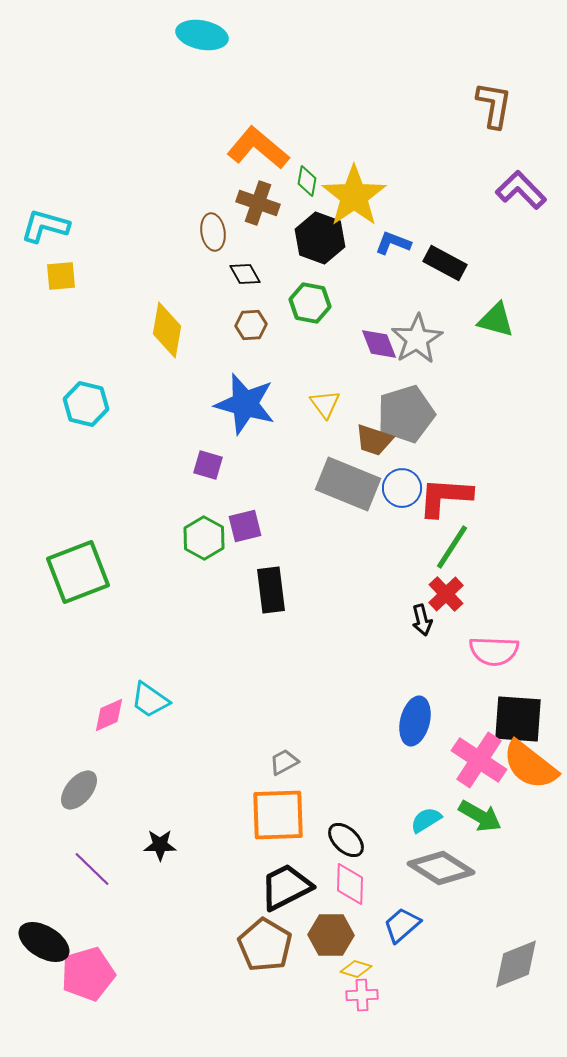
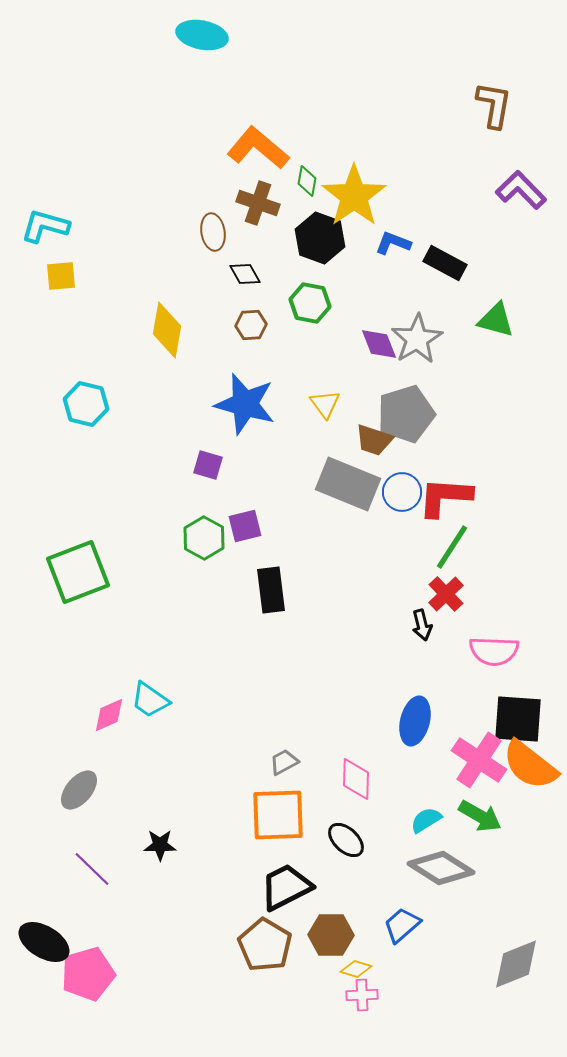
blue circle at (402, 488): moved 4 px down
black arrow at (422, 620): moved 5 px down
pink diamond at (350, 884): moved 6 px right, 105 px up
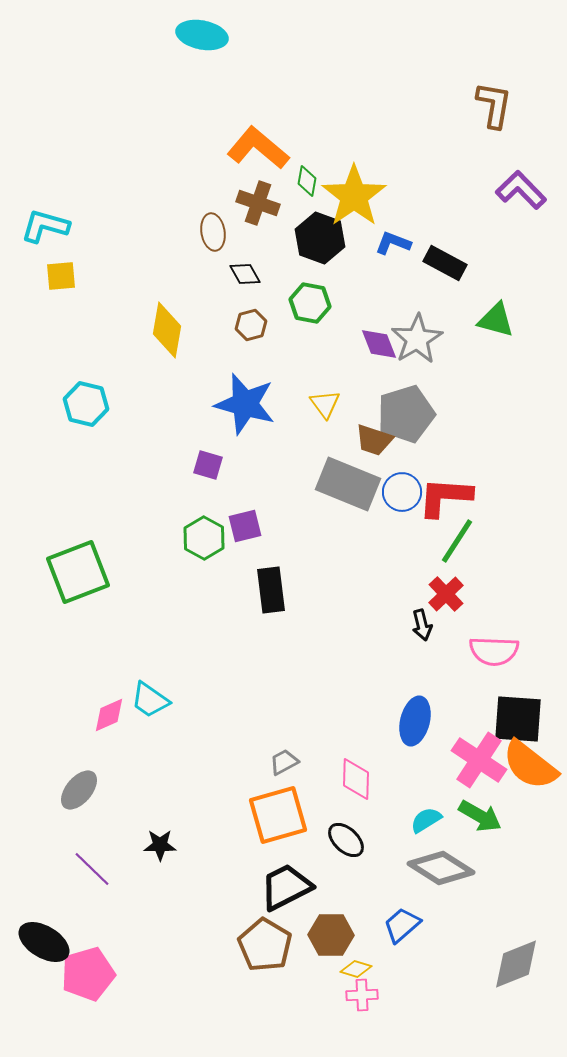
brown hexagon at (251, 325): rotated 12 degrees counterclockwise
green line at (452, 547): moved 5 px right, 6 px up
orange square at (278, 815): rotated 14 degrees counterclockwise
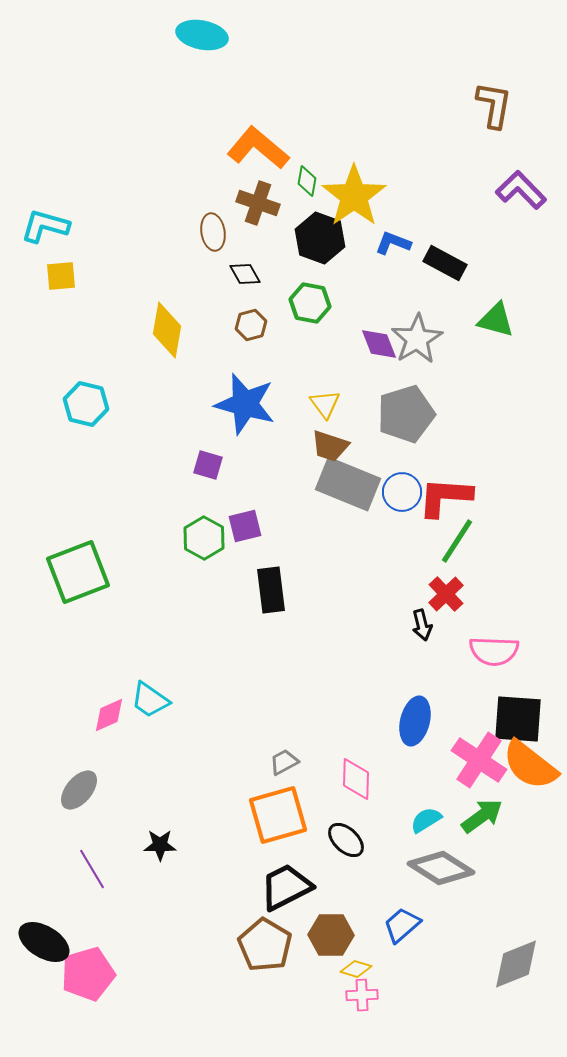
brown trapezoid at (374, 440): moved 44 px left, 6 px down
green arrow at (480, 816): moved 2 px right; rotated 66 degrees counterclockwise
purple line at (92, 869): rotated 15 degrees clockwise
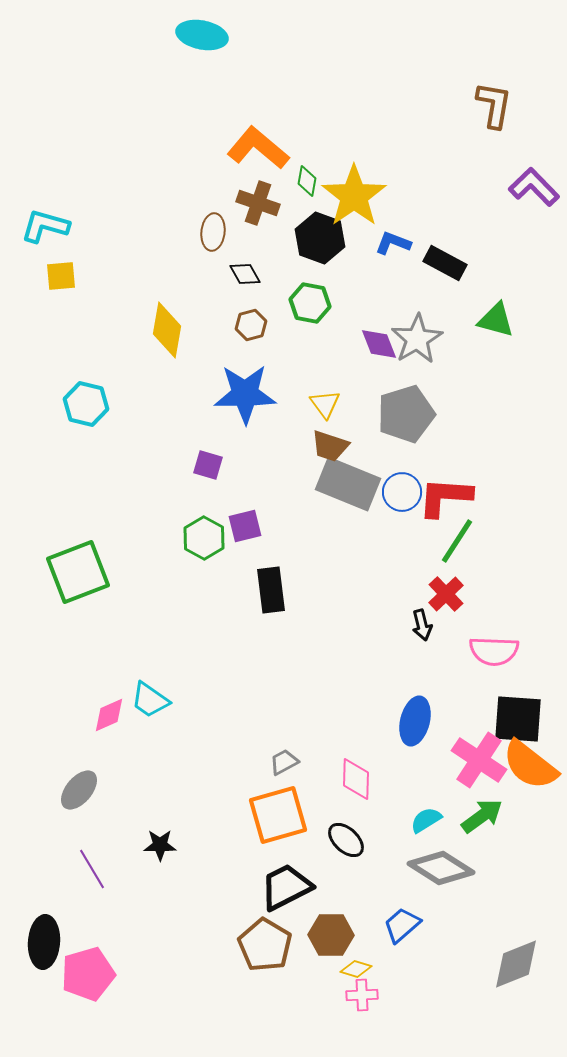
purple L-shape at (521, 190): moved 13 px right, 3 px up
brown ellipse at (213, 232): rotated 15 degrees clockwise
blue star at (245, 404): moved 10 px up; rotated 16 degrees counterclockwise
black ellipse at (44, 942): rotated 63 degrees clockwise
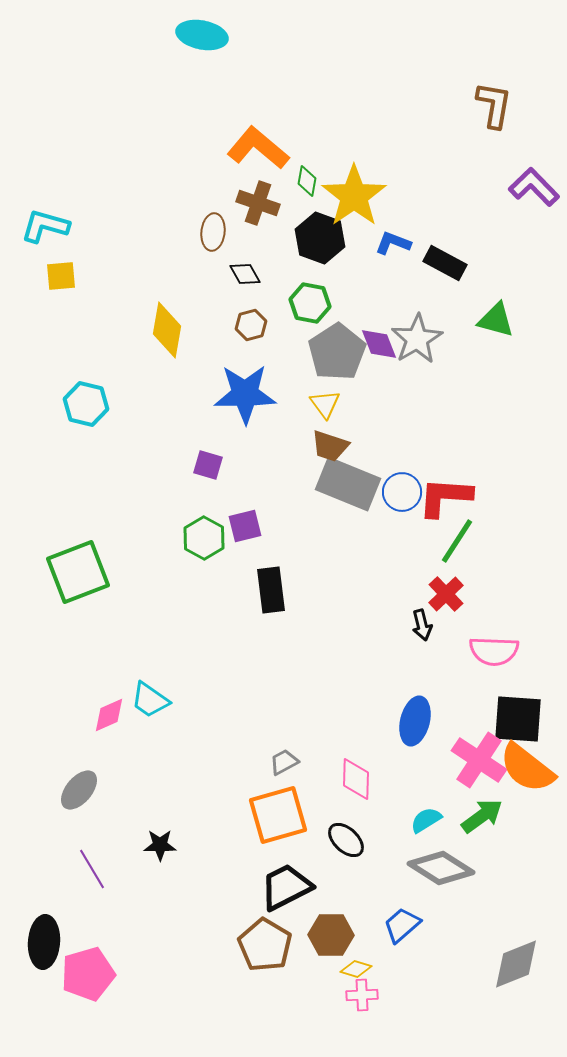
gray pentagon at (406, 414): moved 69 px left, 62 px up; rotated 16 degrees counterclockwise
orange semicircle at (530, 765): moved 3 px left, 3 px down
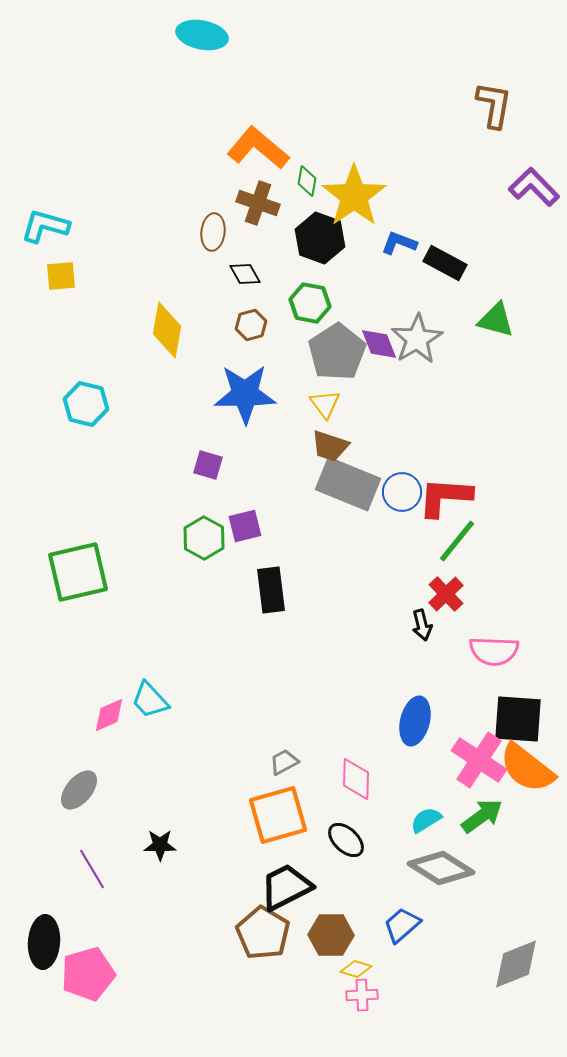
blue L-shape at (393, 243): moved 6 px right
green line at (457, 541): rotated 6 degrees clockwise
green square at (78, 572): rotated 8 degrees clockwise
cyan trapezoid at (150, 700): rotated 12 degrees clockwise
brown pentagon at (265, 945): moved 2 px left, 12 px up
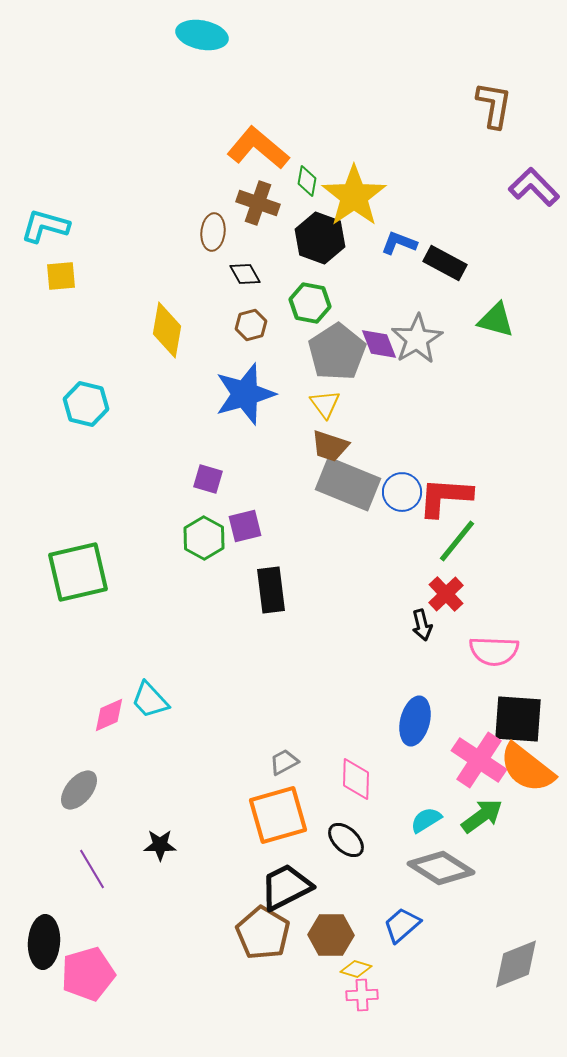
blue star at (245, 394): rotated 16 degrees counterclockwise
purple square at (208, 465): moved 14 px down
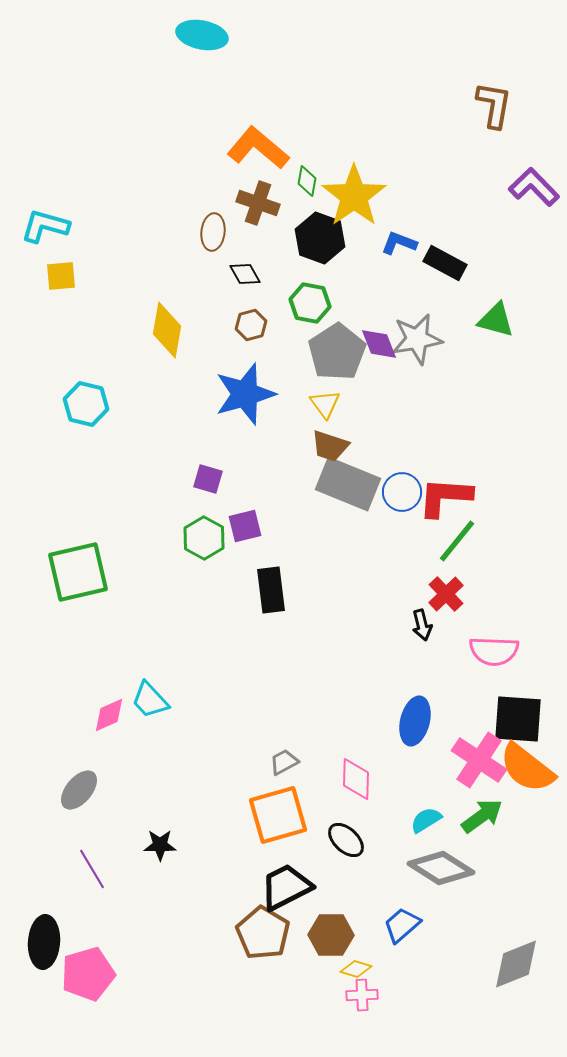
gray star at (417, 339): rotated 21 degrees clockwise
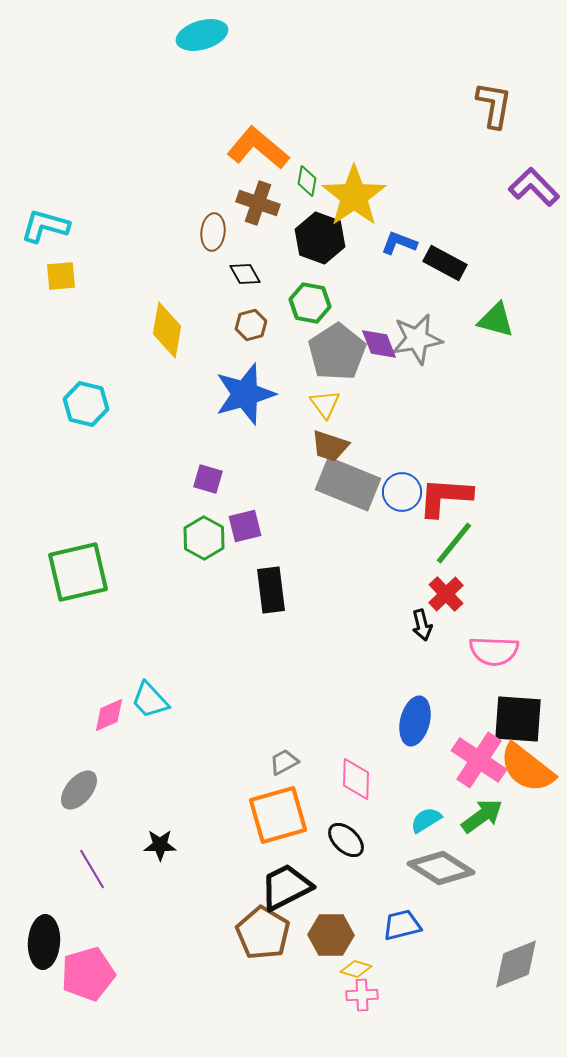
cyan ellipse at (202, 35): rotated 27 degrees counterclockwise
green line at (457, 541): moved 3 px left, 2 px down
blue trapezoid at (402, 925): rotated 27 degrees clockwise
